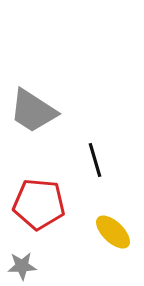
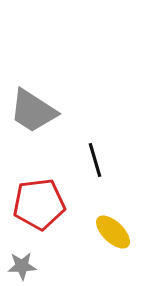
red pentagon: rotated 12 degrees counterclockwise
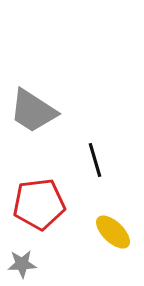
gray star: moved 2 px up
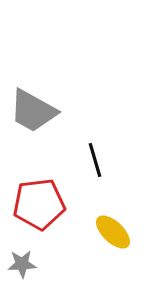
gray trapezoid: rotated 4 degrees counterclockwise
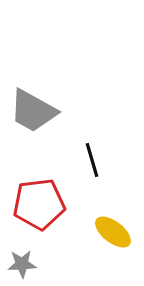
black line: moved 3 px left
yellow ellipse: rotated 6 degrees counterclockwise
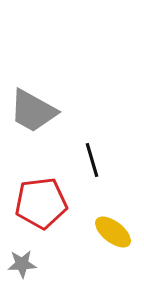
red pentagon: moved 2 px right, 1 px up
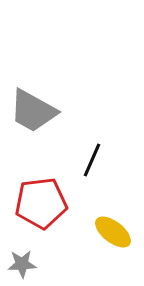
black line: rotated 40 degrees clockwise
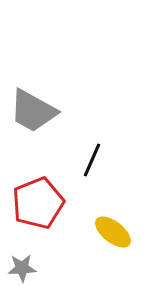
red pentagon: moved 3 px left; rotated 15 degrees counterclockwise
gray star: moved 4 px down
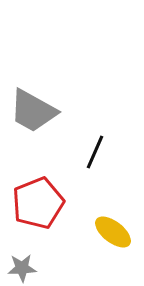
black line: moved 3 px right, 8 px up
